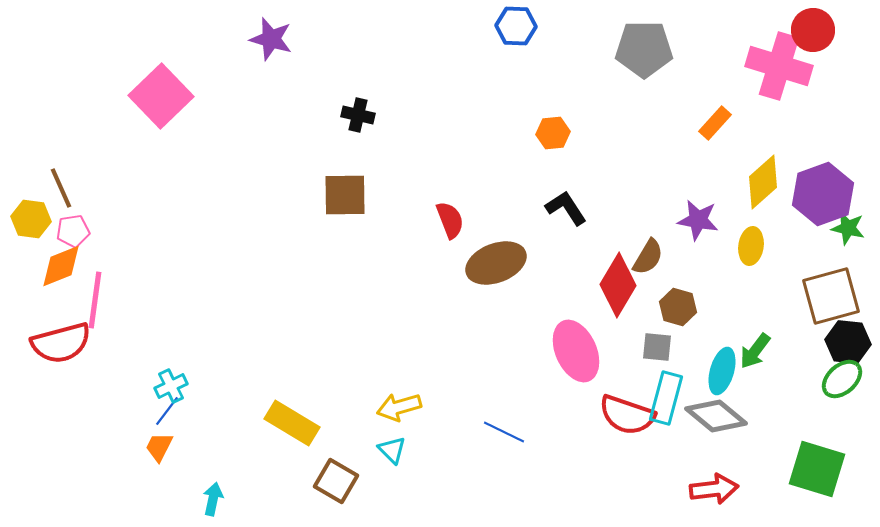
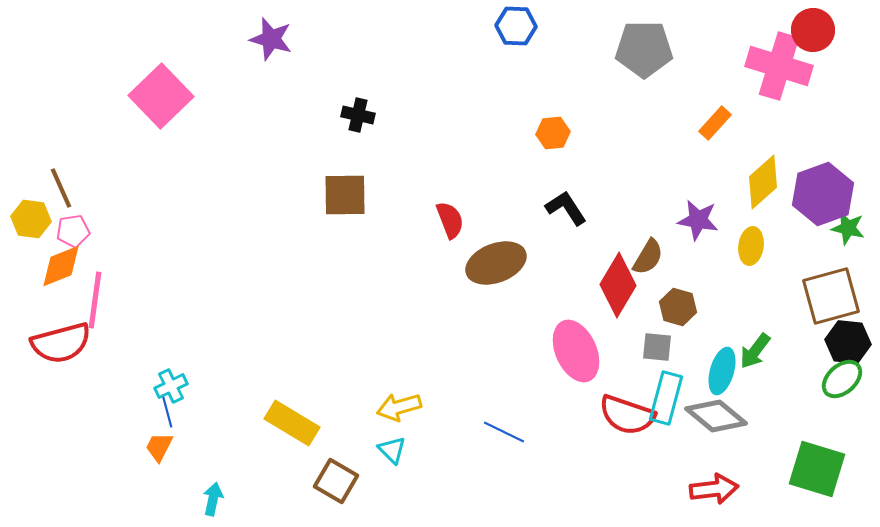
blue line at (167, 411): rotated 52 degrees counterclockwise
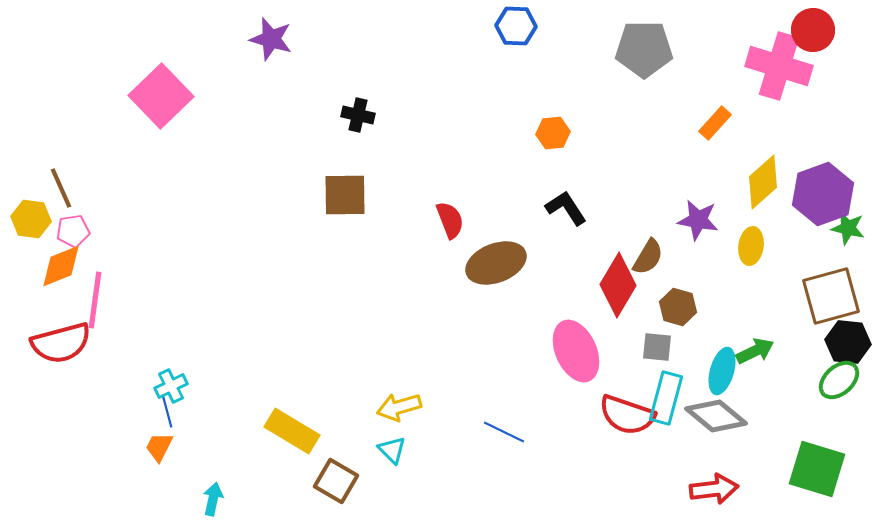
green arrow at (755, 351): rotated 153 degrees counterclockwise
green ellipse at (842, 379): moved 3 px left, 1 px down
yellow rectangle at (292, 423): moved 8 px down
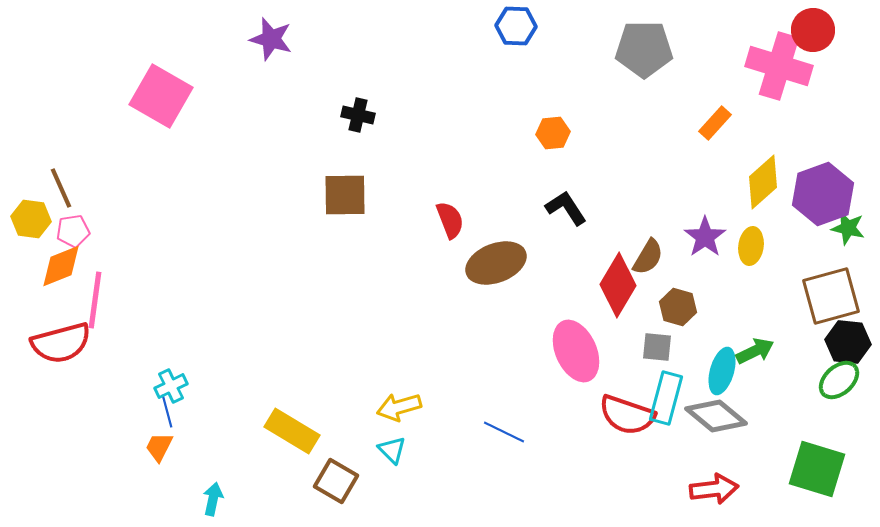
pink square at (161, 96): rotated 16 degrees counterclockwise
purple star at (698, 220): moved 7 px right, 17 px down; rotated 27 degrees clockwise
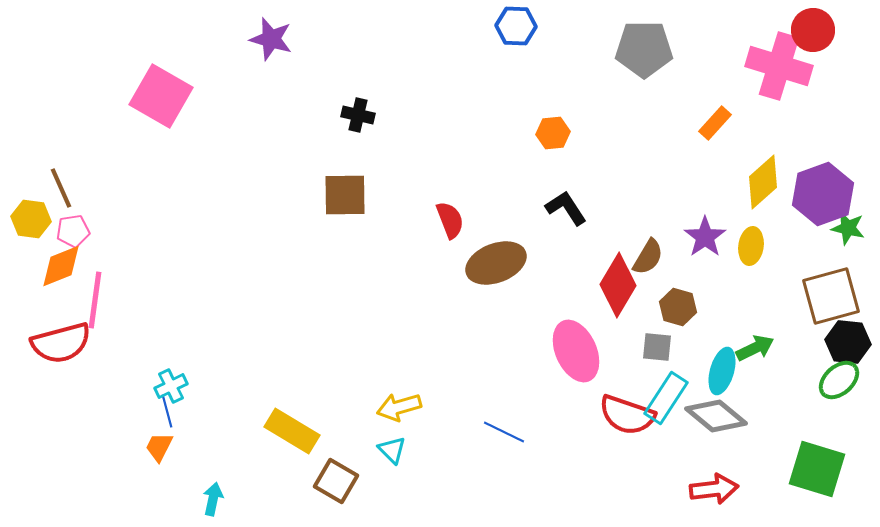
green arrow at (755, 351): moved 3 px up
cyan rectangle at (666, 398): rotated 18 degrees clockwise
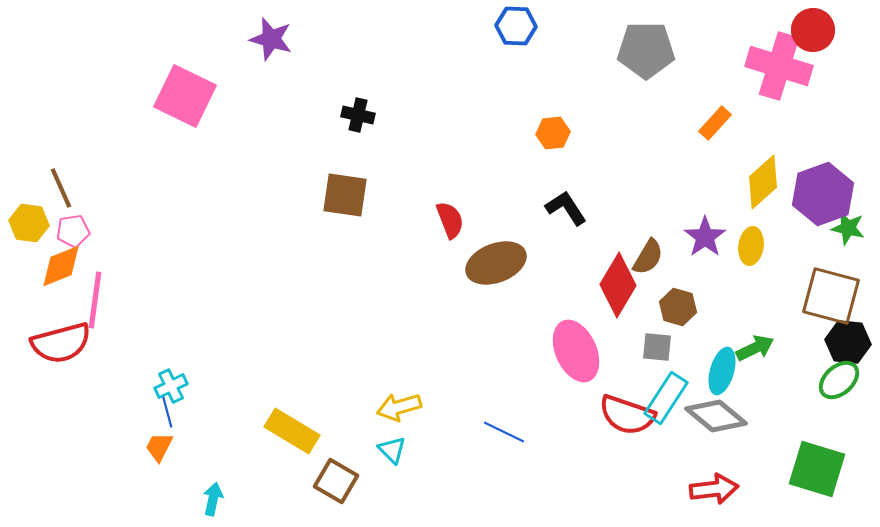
gray pentagon at (644, 49): moved 2 px right, 1 px down
pink square at (161, 96): moved 24 px right; rotated 4 degrees counterclockwise
brown square at (345, 195): rotated 9 degrees clockwise
yellow hexagon at (31, 219): moved 2 px left, 4 px down
brown square at (831, 296): rotated 30 degrees clockwise
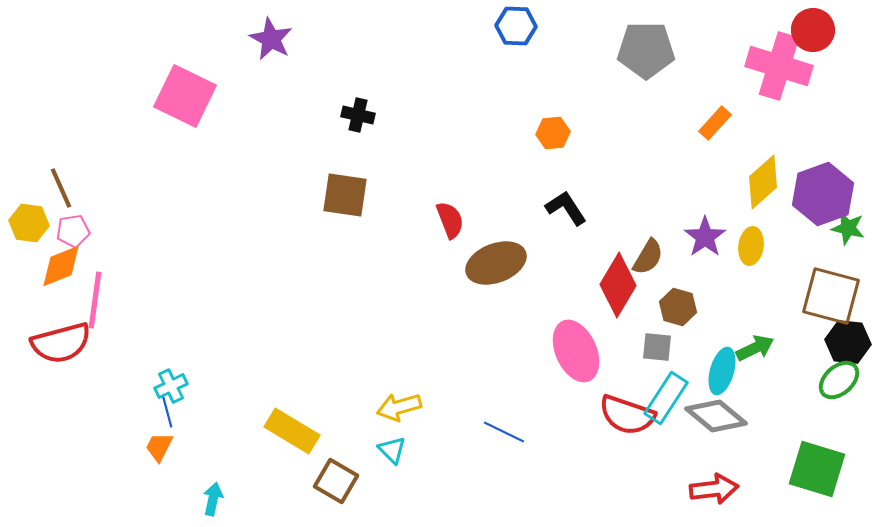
purple star at (271, 39): rotated 12 degrees clockwise
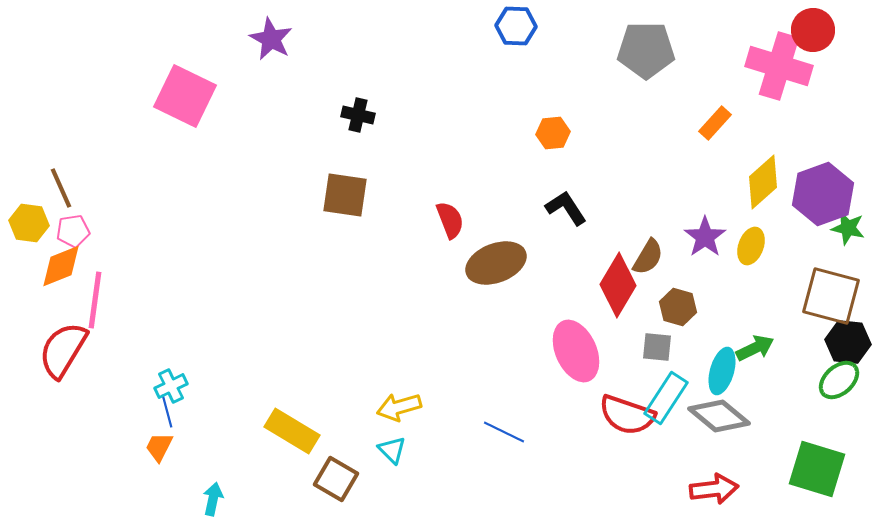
yellow ellipse at (751, 246): rotated 12 degrees clockwise
red semicircle at (61, 343): moved 2 px right, 7 px down; rotated 136 degrees clockwise
gray diamond at (716, 416): moved 3 px right
brown square at (336, 481): moved 2 px up
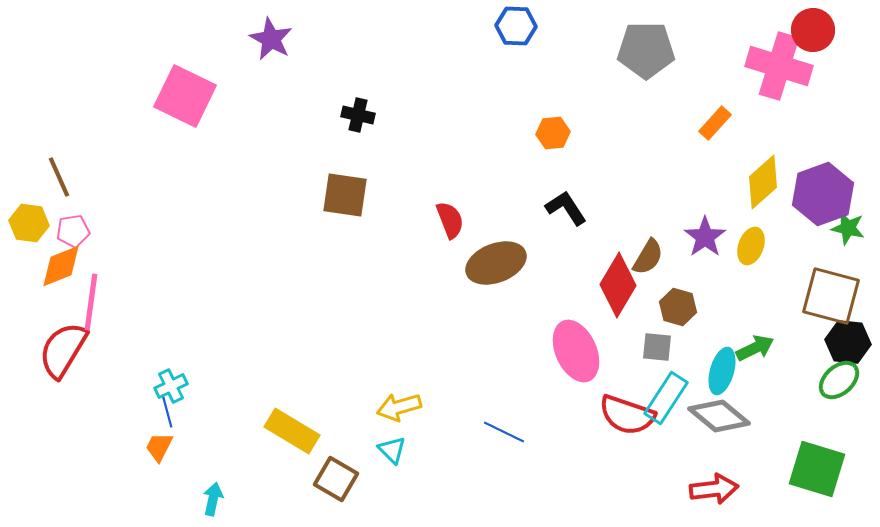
brown line at (61, 188): moved 2 px left, 11 px up
pink line at (95, 300): moved 4 px left, 2 px down
